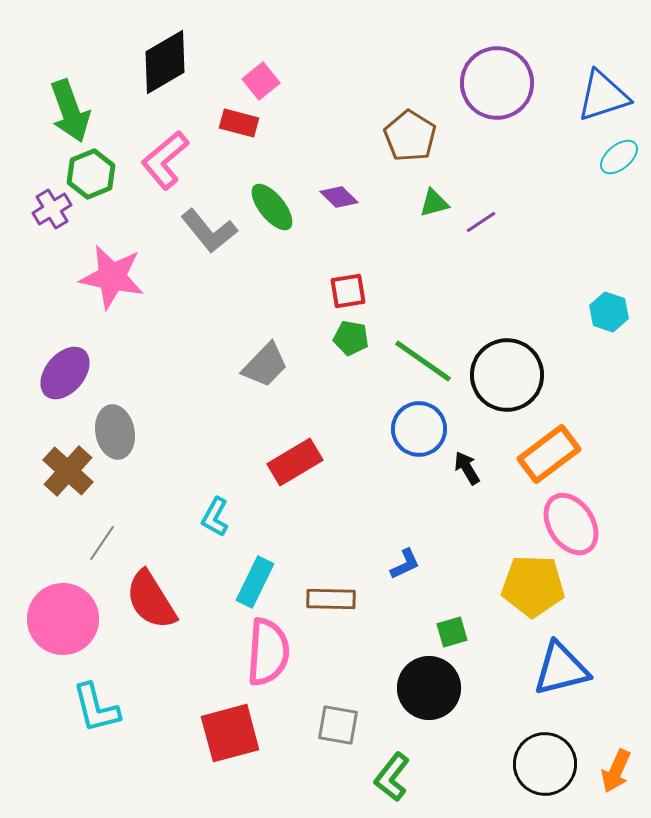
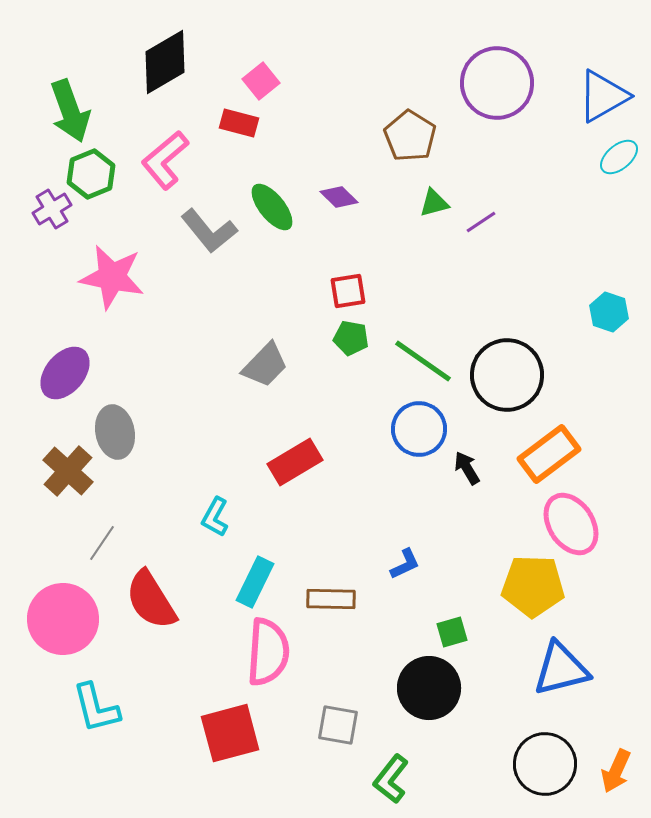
blue triangle at (603, 96): rotated 12 degrees counterclockwise
green L-shape at (392, 777): moved 1 px left, 2 px down
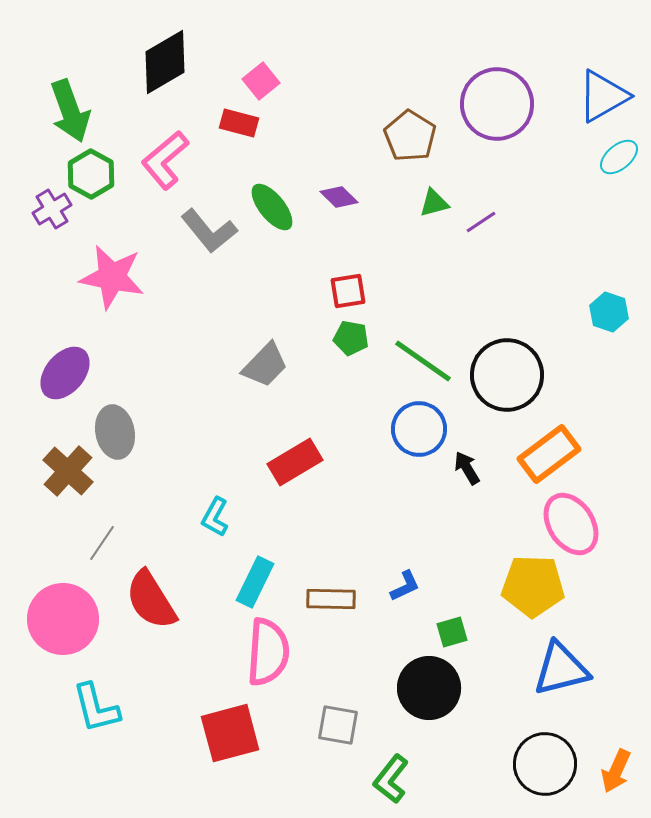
purple circle at (497, 83): moved 21 px down
green hexagon at (91, 174): rotated 9 degrees counterclockwise
blue L-shape at (405, 564): moved 22 px down
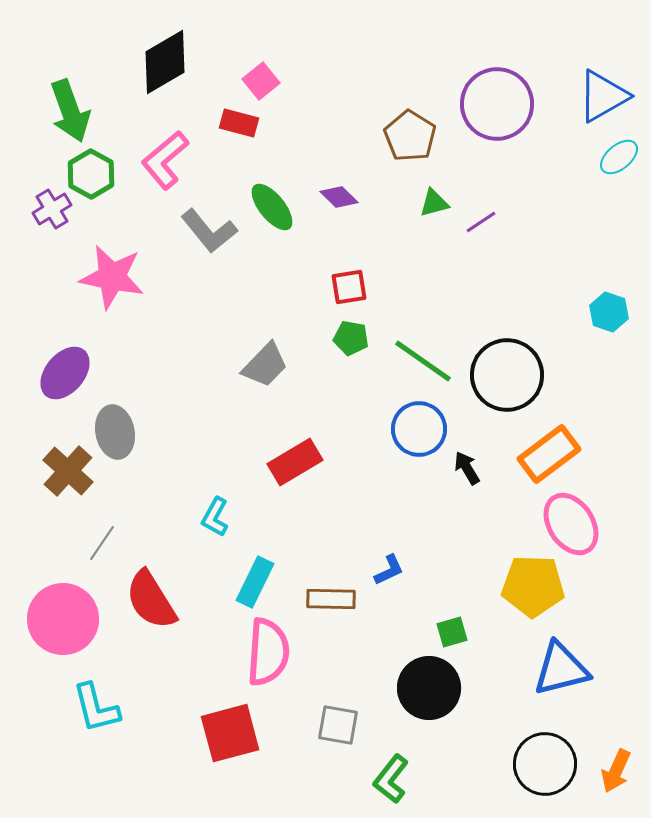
red square at (348, 291): moved 1 px right, 4 px up
blue L-shape at (405, 586): moved 16 px left, 16 px up
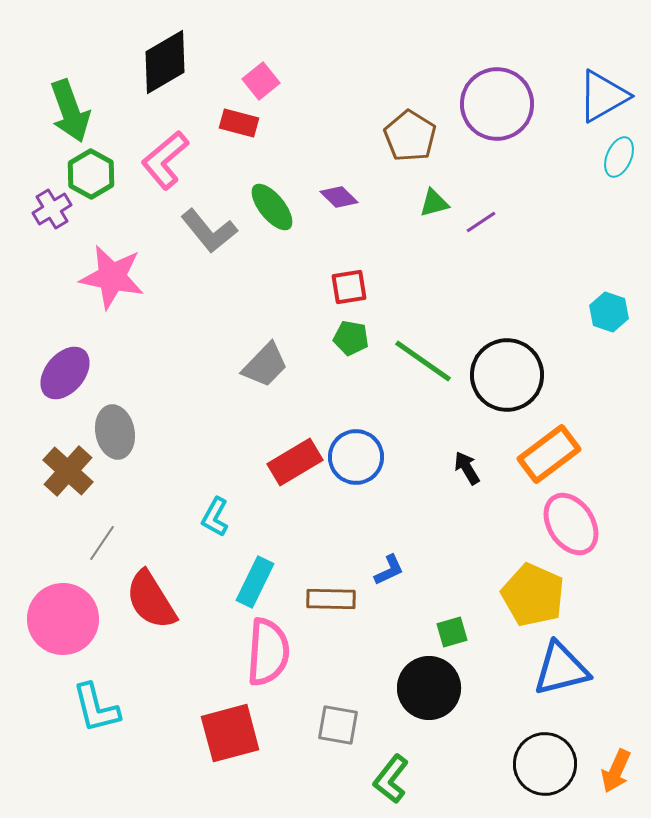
cyan ellipse at (619, 157): rotated 27 degrees counterclockwise
blue circle at (419, 429): moved 63 px left, 28 px down
yellow pentagon at (533, 586): moved 9 px down; rotated 22 degrees clockwise
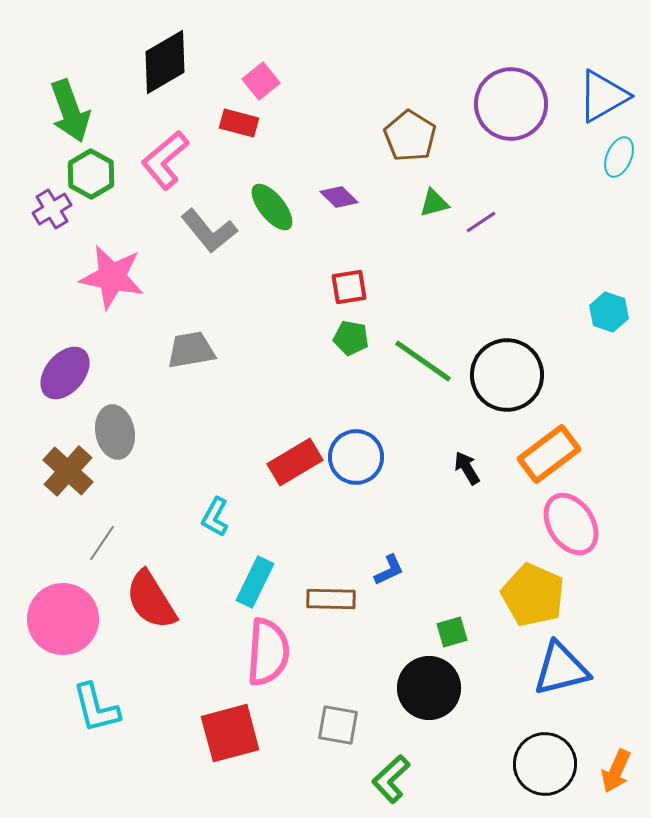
purple circle at (497, 104): moved 14 px right
gray trapezoid at (265, 365): moved 74 px left, 15 px up; rotated 144 degrees counterclockwise
green L-shape at (391, 779): rotated 9 degrees clockwise
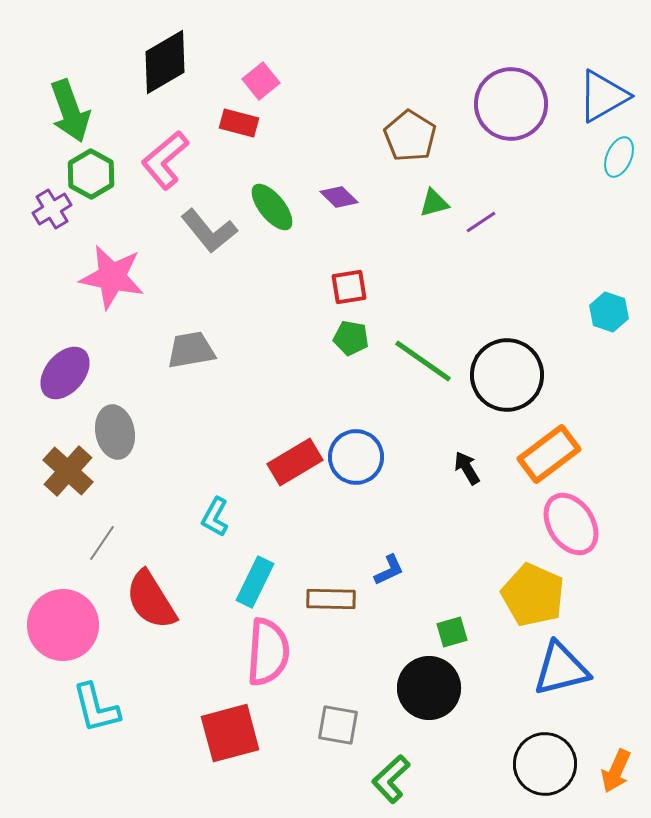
pink circle at (63, 619): moved 6 px down
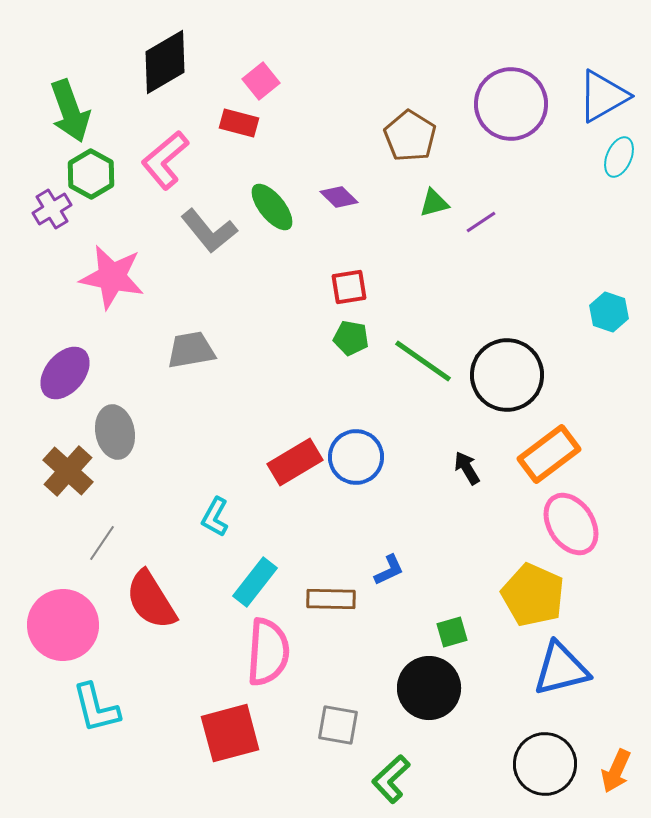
cyan rectangle at (255, 582): rotated 12 degrees clockwise
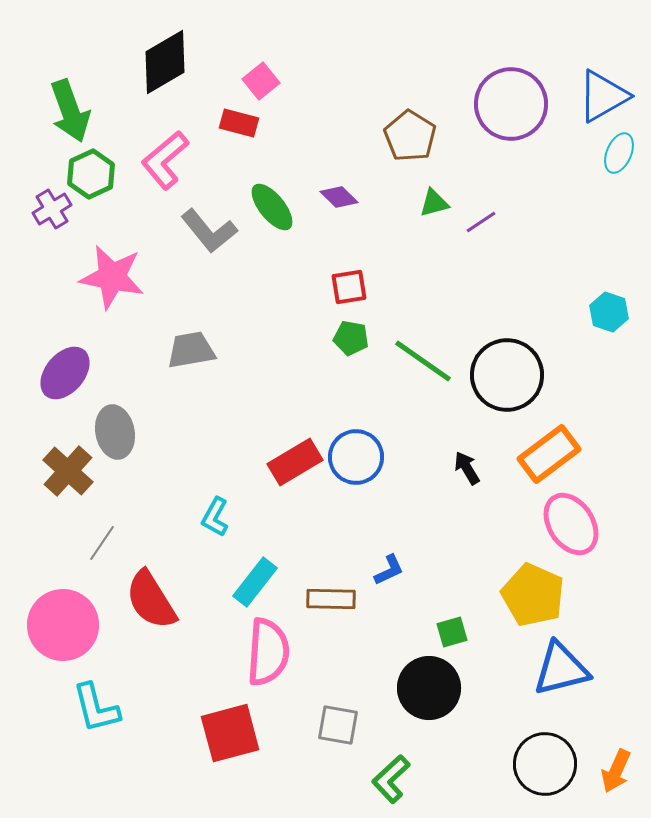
cyan ellipse at (619, 157): moved 4 px up
green hexagon at (91, 174): rotated 6 degrees clockwise
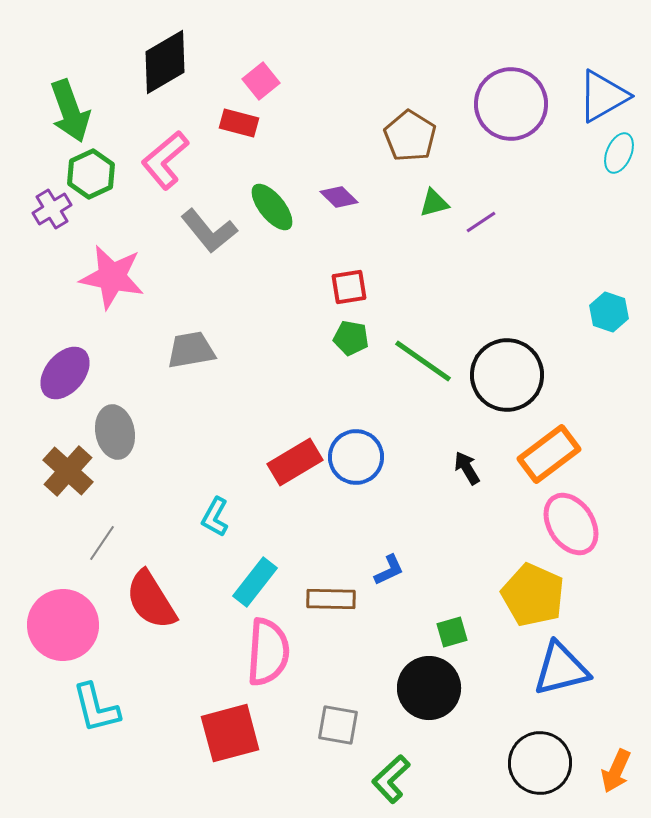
black circle at (545, 764): moved 5 px left, 1 px up
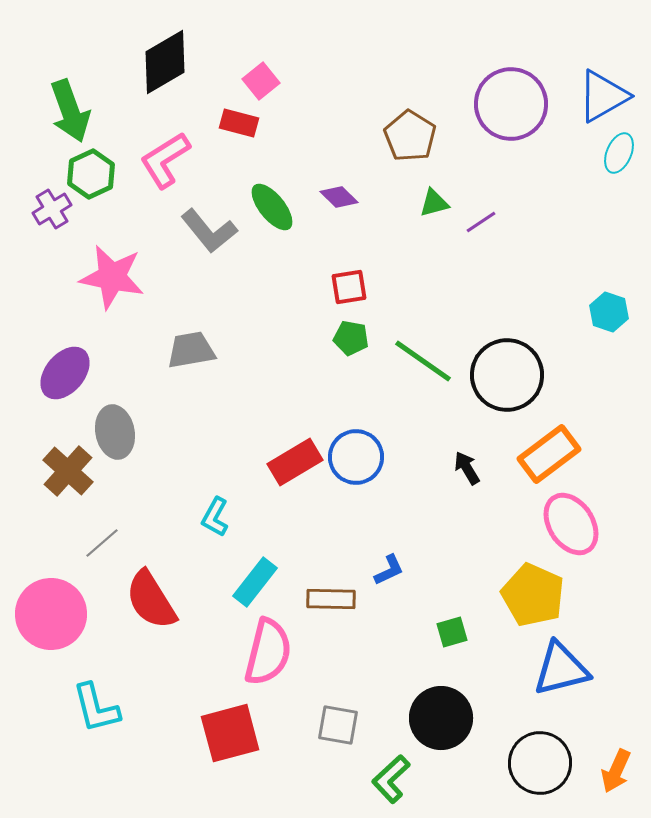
pink L-shape at (165, 160): rotated 8 degrees clockwise
gray line at (102, 543): rotated 15 degrees clockwise
pink circle at (63, 625): moved 12 px left, 11 px up
pink semicircle at (268, 652): rotated 10 degrees clockwise
black circle at (429, 688): moved 12 px right, 30 px down
